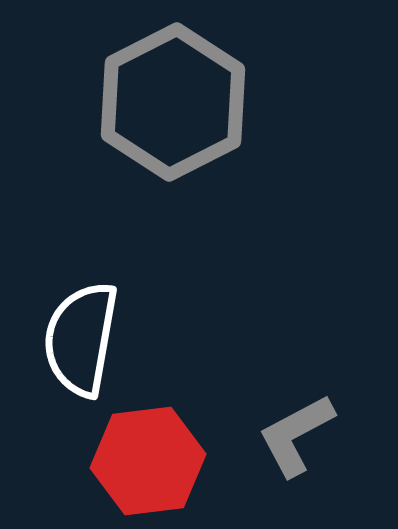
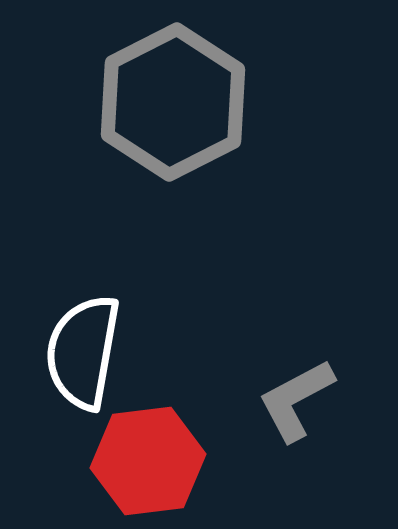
white semicircle: moved 2 px right, 13 px down
gray L-shape: moved 35 px up
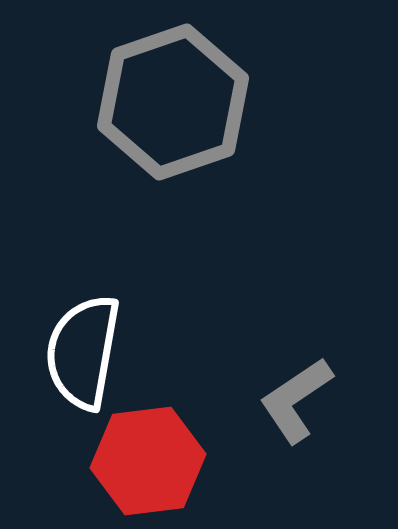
gray hexagon: rotated 8 degrees clockwise
gray L-shape: rotated 6 degrees counterclockwise
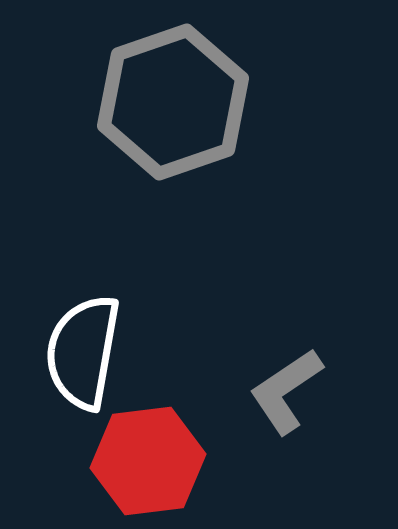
gray L-shape: moved 10 px left, 9 px up
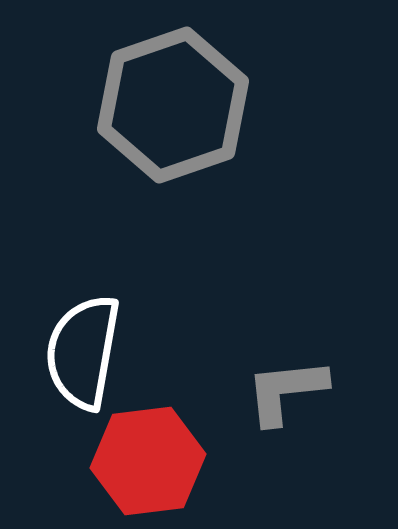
gray hexagon: moved 3 px down
gray L-shape: rotated 28 degrees clockwise
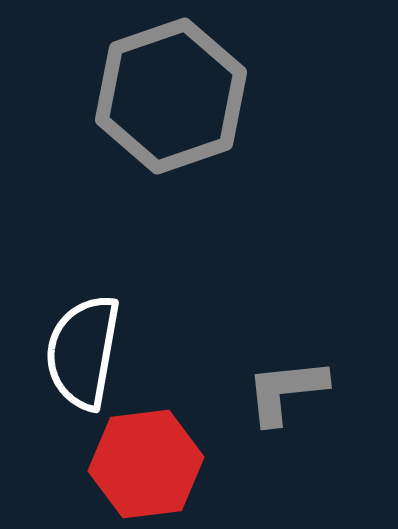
gray hexagon: moved 2 px left, 9 px up
red hexagon: moved 2 px left, 3 px down
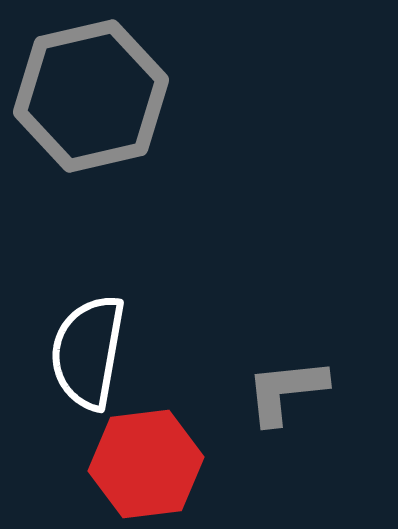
gray hexagon: moved 80 px left; rotated 6 degrees clockwise
white semicircle: moved 5 px right
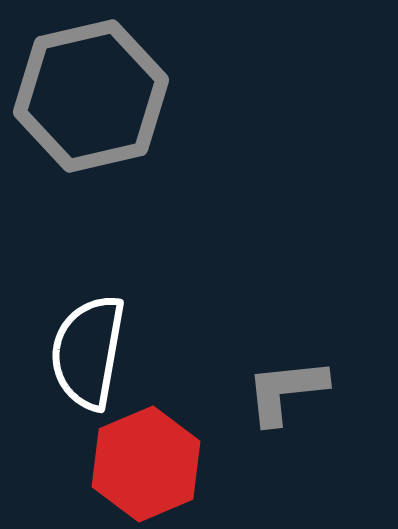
red hexagon: rotated 16 degrees counterclockwise
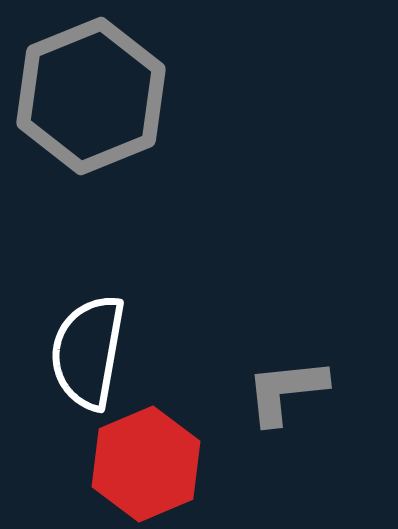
gray hexagon: rotated 9 degrees counterclockwise
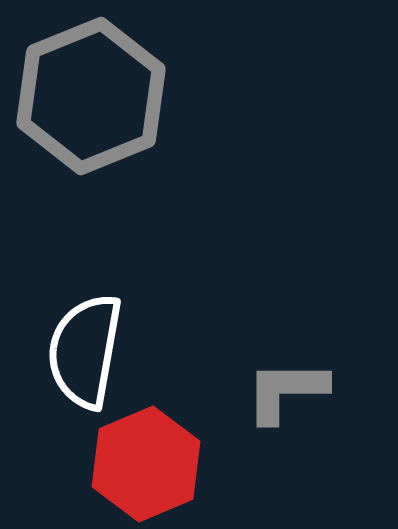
white semicircle: moved 3 px left, 1 px up
gray L-shape: rotated 6 degrees clockwise
